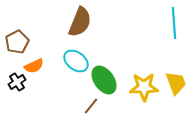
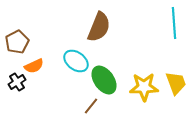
brown semicircle: moved 19 px right, 5 px down
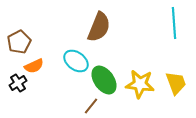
brown pentagon: moved 2 px right
black cross: moved 1 px right, 1 px down
yellow star: moved 4 px left, 3 px up; rotated 8 degrees clockwise
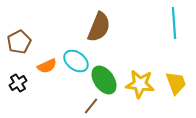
orange semicircle: moved 13 px right
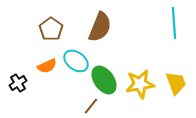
brown semicircle: moved 1 px right
brown pentagon: moved 32 px right, 13 px up; rotated 10 degrees counterclockwise
yellow star: rotated 16 degrees counterclockwise
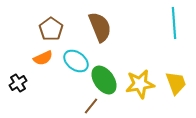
brown semicircle: rotated 44 degrees counterclockwise
orange semicircle: moved 4 px left, 8 px up
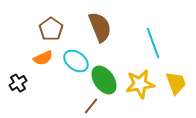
cyan line: moved 21 px left, 20 px down; rotated 16 degrees counterclockwise
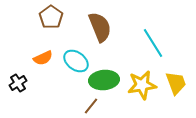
brown pentagon: moved 12 px up
cyan line: rotated 12 degrees counterclockwise
green ellipse: rotated 60 degrees counterclockwise
yellow star: moved 2 px right, 1 px down
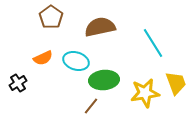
brown semicircle: rotated 80 degrees counterclockwise
cyan ellipse: rotated 20 degrees counterclockwise
yellow star: moved 3 px right, 8 px down
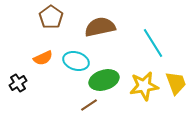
green ellipse: rotated 12 degrees counterclockwise
yellow star: moved 1 px left, 7 px up
brown line: moved 2 px left, 1 px up; rotated 18 degrees clockwise
